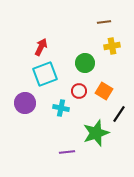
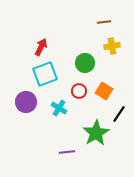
purple circle: moved 1 px right, 1 px up
cyan cross: moved 2 px left; rotated 21 degrees clockwise
green star: rotated 12 degrees counterclockwise
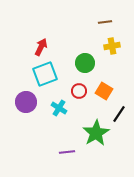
brown line: moved 1 px right
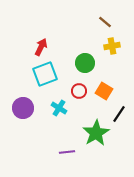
brown line: rotated 48 degrees clockwise
purple circle: moved 3 px left, 6 px down
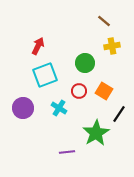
brown line: moved 1 px left, 1 px up
red arrow: moved 3 px left, 1 px up
cyan square: moved 1 px down
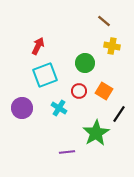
yellow cross: rotated 21 degrees clockwise
purple circle: moved 1 px left
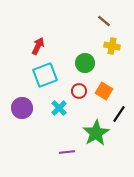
cyan cross: rotated 14 degrees clockwise
